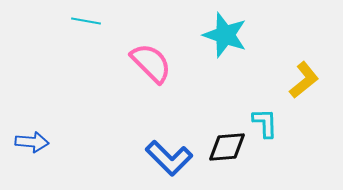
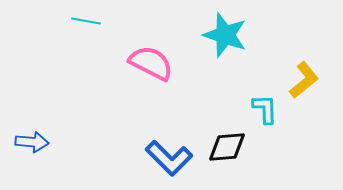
pink semicircle: rotated 18 degrees counterclockwise
cyan L-shape: moved 14 px up
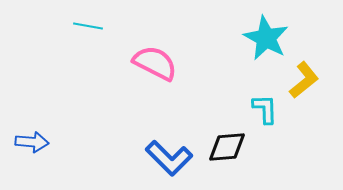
cyan line: moved 2 px right, 5 px down
cyan star: moved 41 px right, 3 px down; rotated 9 degrees clockwise
pink semicircle: moved 4 px right
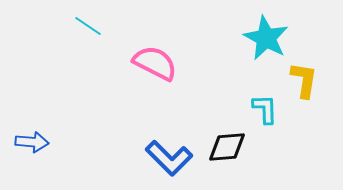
cyan line: rotated 24 degrees clockwise
yellow L-shape: rotated 42 degrees counterclockwise
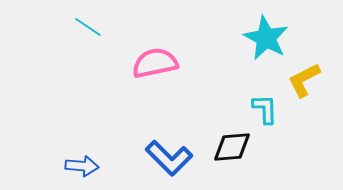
cyan line: moved 1 px down
pink semicircle: rotated 39 degrees counterclockwise
yellow L-shape: rotated 126 degrees counterclockwise
blue arrow: moved 50 px right, 24 px down
black diamond: moved 5 px right
